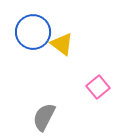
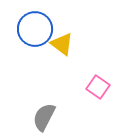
blue circle: moved 2 px right, 3 px up
pink square: rotated 15 degrees counterclockwise
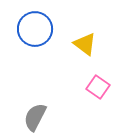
yellow triangle: moved 23 px right
gray semicircle: moved 9 px left
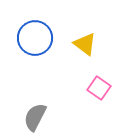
blue circle: moved 9 px down
pink square: moved 1 px right, 1 px down
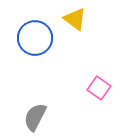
yellow triangle: moved 10 px left, 25 px up
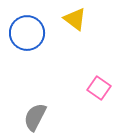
blue circle: moved 8 px left, 5 px up
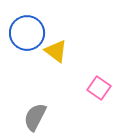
yellow triangle: moved 19 px left, 32 px down
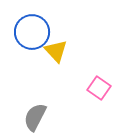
blue circle: moved 5 px right, 1 px up
yellow triangle: rotated 10 degrees clockwise
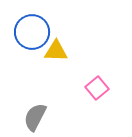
yellow triangle: rotated 45 degrees counterclockwise
pink square: moved 2 px left; rotated 15 degrees clockwise
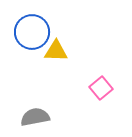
pink square: moved 4 px right
gray semicircle: rotated 52 degrees clockwise
